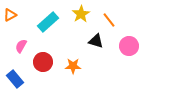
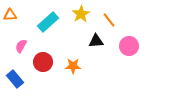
orange triangle: rotated 24 degrees clockwise
black triangle: rotated 21 degrees counterclockwise
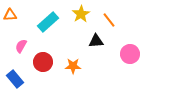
pink circle: moved 1 px right, 8 px down
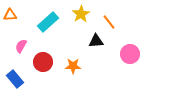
orange line: moved 2 px down
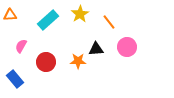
yellow star: moved 1 px left
cyan rectangle: moved 2 px up
black triangle: moved 8 px down
pink circle: moved 3 px left, 7 px up
red circle: moved 3 px right
orange star: moved 5 px right, 5 px up
